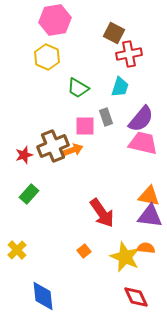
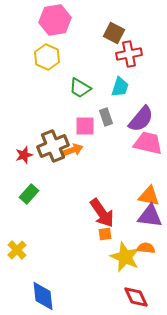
green trapezoid: moved 2 px right
pink trapezoid: moved 5 px right
orange square: moved 21 px right, 17 px up; rotated 32 degrees clockwise
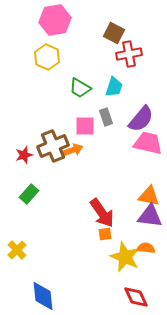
cyan trapezoid: moved 6 px left
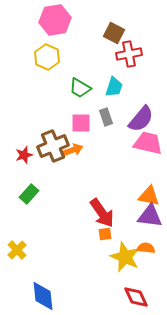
pink square: moved 4 px left, 3 px up
